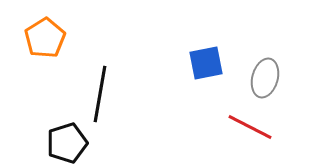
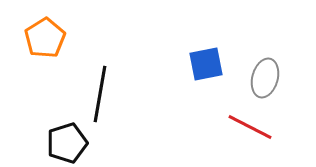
blue square: moved 1 px down
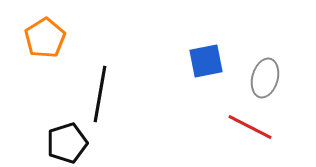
blue square: moved 3 px up
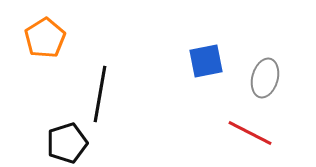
red line: moved 6 px down
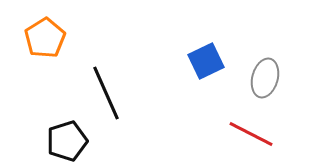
blue square: rotated 15 degrees counterclockwise
black line: moved 6 px right, 1 px up; rotated 34 degrees counterclockwise
red line: moved 1 px right, 1 px down
black pentagon: moved 2 px up
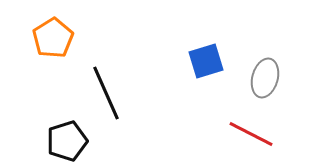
orange pentagon: moved 8 px right
blue square: rotated 9 degrees clockwise
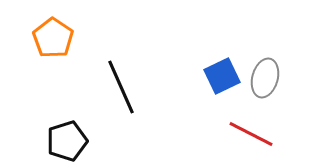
orange pentagon: rotated 6 degrees counterclockwise
blue square: moved 16 px right, 15 px down; rotated 9 degrees counterclockwise
black line: moved 15 px right, 6 px up
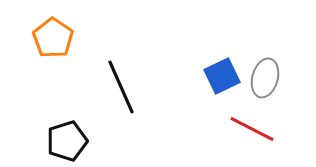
red line: moved 1 px right, 5 px up
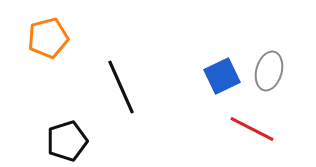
orange pentagon: moved 5 px left; rotated 24 degrees clockwise
gray ellipse: moved 4 px right, 7 px up
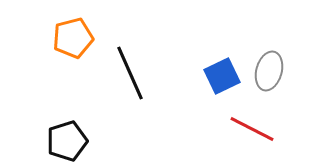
orange pentagon: moved 25 px right
black line: moved 9 px right, 14 px up
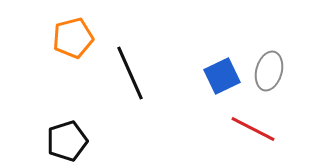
red line: moved 1 px right
